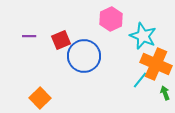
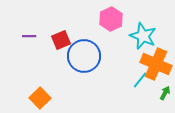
green arrow: rotated 48 degrees clockwise
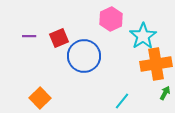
cyan star: rotated 16 degrees clockwise
red square: moved 2 px left, 2 px up
orange cross: rotated 32 degrees counterclockwise
cyan line: moved 18 px left, 21 px down
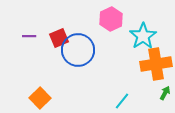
blue circle: moved 6 px left, 6 px up
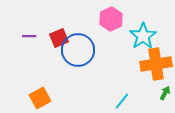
orange square: rotated 15 degrees clockwise
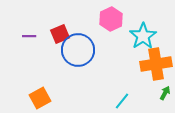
red square: moved 1 px right, 4 px up
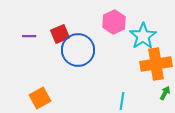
pink hexagon: moved 3 px right, 3 px down
cyan line: rotated 30 degrees counterclockwise
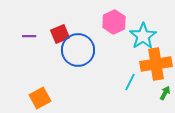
cyan line: moved 8 px right, 19 px up; rotated 18 degrees clockwise
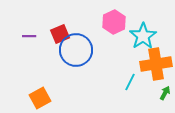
blue circle: moved 2 px left
